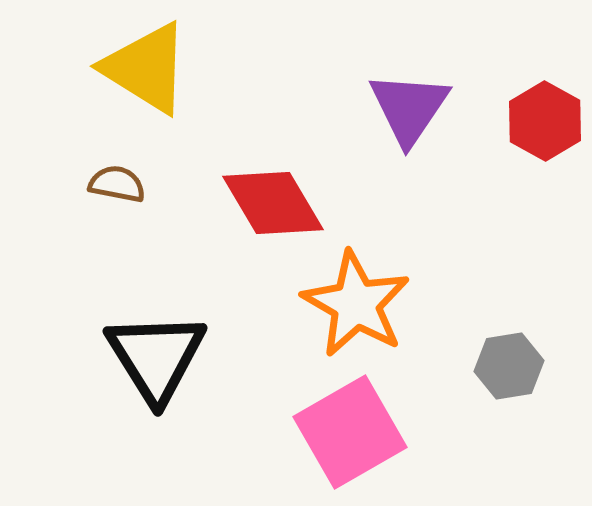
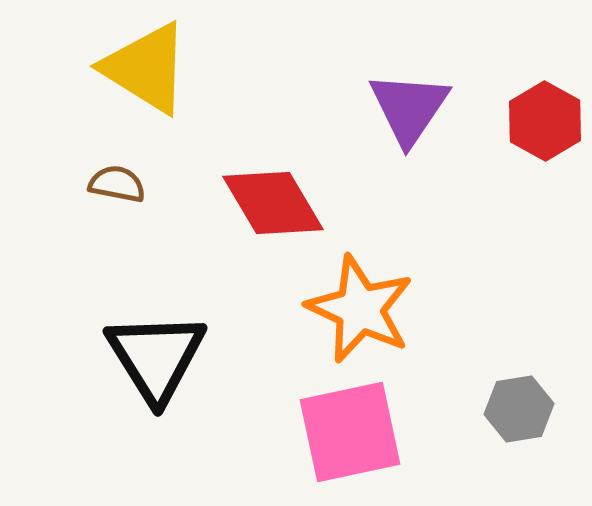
orange star: moved 4 px right, 5 px down; rotated 5 degrees counterclockwise
gray hexagon: moved 10 px right, 43 px down
pink square: rotated 18 degrees clockwise
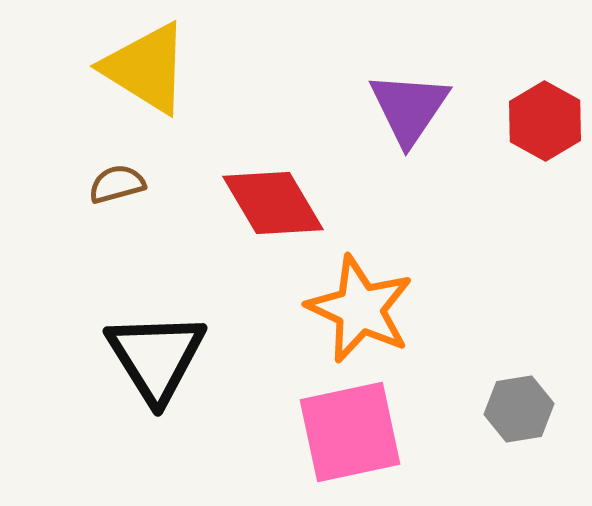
brown semicircle: rotated 26 degrees counterclockwise
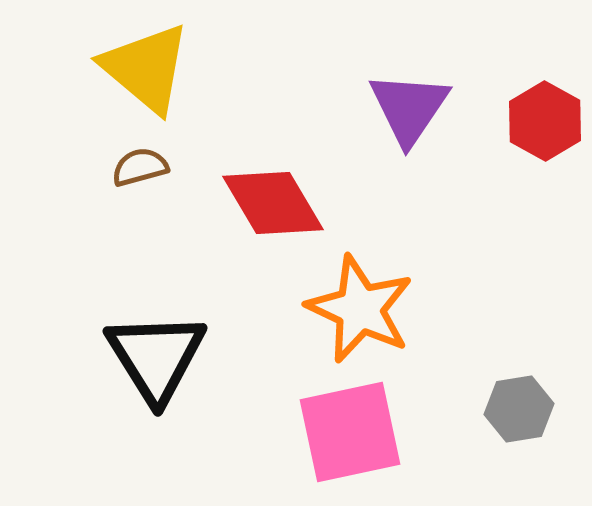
yellow triangle: rotated 8 degrees clockwise
brown semicircle: moved 23 px right, 17 px up
